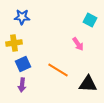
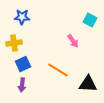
pink arrow: moved 5 px left, 3 px up
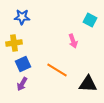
pink arrow: rotated 16 degrees clockwise
orange line: moved 1 px left
purple arrow: moved 1 px up; rotated 24 degrees clockwise
